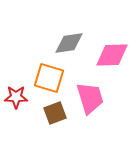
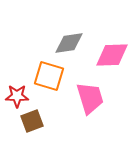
orange square: moved 2 px up
red star: moved 1 px right, 1 px up
brown square: moved 23 px left, 8 px down
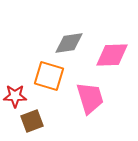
red star: moved 2 px left
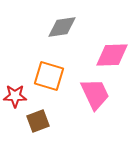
gray diamond: moved 7 px left, 16 px up
pink trapezoid: moved 5 px right, 4 px up; rotated 8 degrees counterclockwise
brown square: moved 6 px right
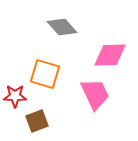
gray diamond: rotated 56 degrees clockwise
pink diamond: moved 2 px left
orange square: moved 4 px left, 2 px up
brown square: moved 1 px left
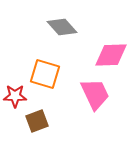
pink diamond: moved 1 px right
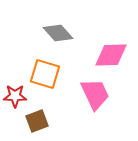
gray diamond: moved 4 px left, 6 px down
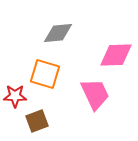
gray diamond: rotated 52 degrees counterclockwise
pink diamond: moved 5 px right
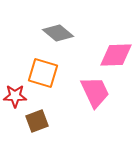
gray diamond: rotated 44 degrees clockwise
orange square: moved 2 px left, 1 px up
pink trapezoid: moved 2 px up
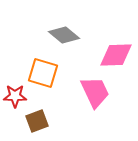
gray diamond: moved 6 px right, 2 px down
